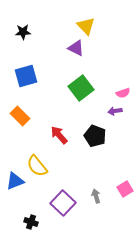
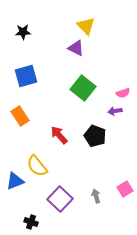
green square: moved 2 px right; rotated 15 degrees counterclockwise
orange rectangle: rotated 12 degrees clockwise
purple square: moved 3 px left, 4 px up
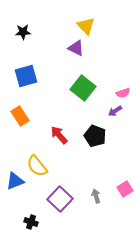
purple arrow: rotated 24 degrees counterclockwise
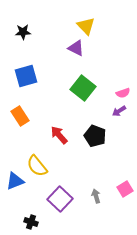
purple arrow: moved 4 px right
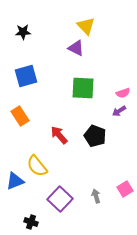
green square: rotated 35 degrees counterclockwise
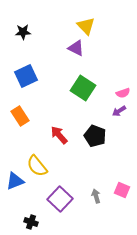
blue square: rotated 10 degrees counterclockwise
green square: rotated 30 degrees clockwise
pink square: moved 3 px left, 1 px down; rotated 35 degrees counterclockwise
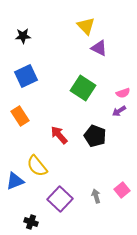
black star: moved 4 px down
purple triangle: moved 23 px right
pink square: rotated 28 degrees clockwise
